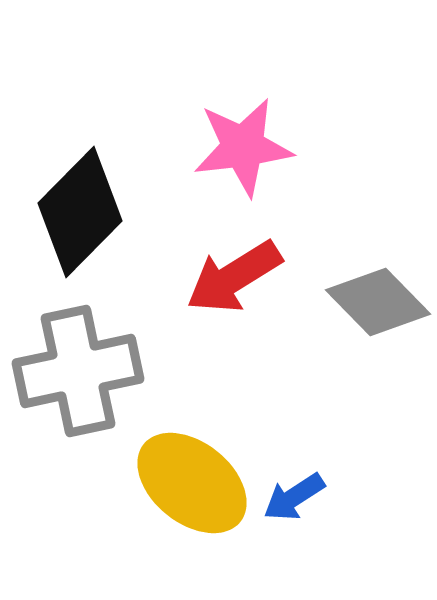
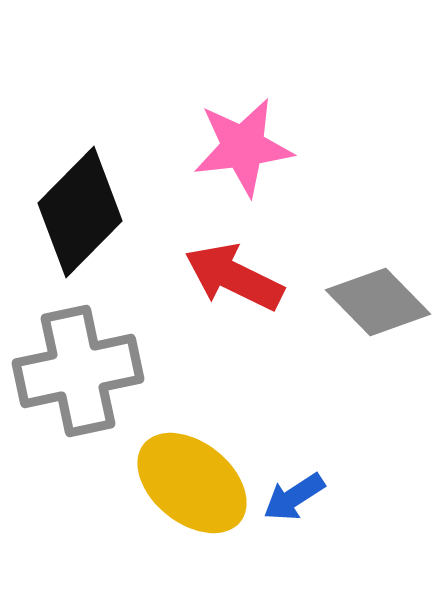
red arrow: rotated 58 degrees clockwise
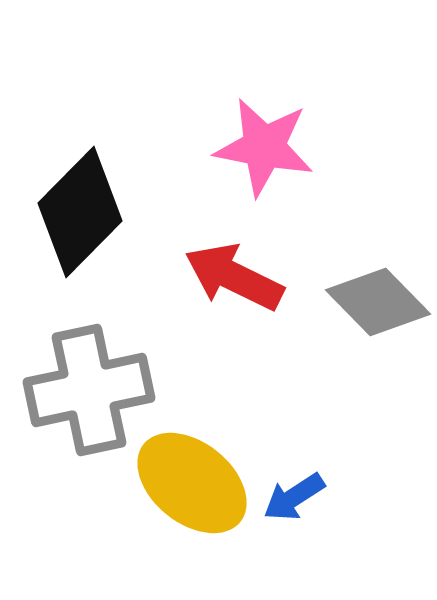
pink star: moved 21 px right; rotated 18 degrees clockwise
gray cross: moved 11 px right, 19 px down
